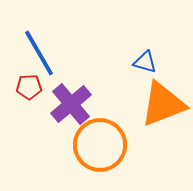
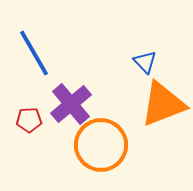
blue line: moved 5 px left
blue triangle: rotated 30 degrees clockwise
red pentagon: moved 33 px down
orange circle: moved 1 px right
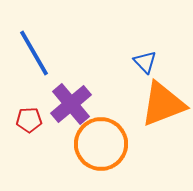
orange circle: moved 1 px up
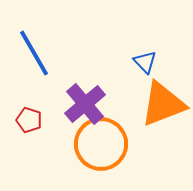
purple cross: moved 14 px right
red pentagon: rotated 20 degrees clockwise
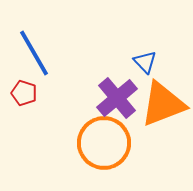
purple cross: moved 32 px right, 6 px up
red pentagon: moved 5 px left, 27 px up
orange circle: moved 3 px right, 1 px up
